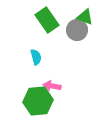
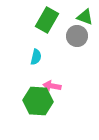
green rectangle: rotated 65 degrees clockwise
gray circle: moved 6 px down
cyan semicircle: rotated 28 degrees clockwise
green hexagon: rotated 8 degrees clockwise
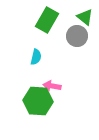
green triangle: rotated 18 degrees clockwise
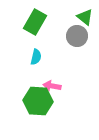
green rectangle: moved 12 px left, 2 px down
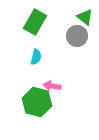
green hexagon: moved 1 px left, 1 px down; rotated 12 degrees clockwise
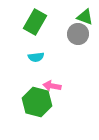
green triangle: rotated 18 degrees counterclockwise
gray circle: moved 1 px right, 2 px up
cyan semicircle: rotated 70 degrees clockwise
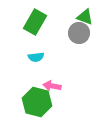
gray circle: moved 1 px right, 1 px up
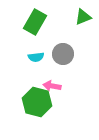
green triangle: moved 2 px left; rotated 42 degrees counterclockwise
gray circle: moved 16 px left, 21 px down
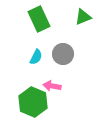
green rectangle: moved 4 px right, 3 px up; rotated 55 degrees counterclockwise
cyan semicircle: rotated 56 degrees counterclockwise
green hexagon: moved 4 px left; rotated 8 degrees clockwise
